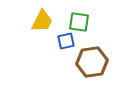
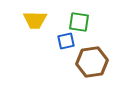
yellow trapezoid: moved 7 px left, 1 px up; rotated 65 degrees clockwise
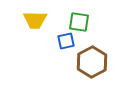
brown hexagon: rotated 20 degrees counterclockwise
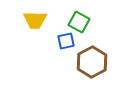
green square: rotated 20 degrees clockwise
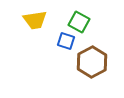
yellow trapezoid: rotated 10 degrees counterclockwise
blue square: rotated 30 degrees clockwise
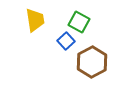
yellow trapezoid: rotated 90 degrees counterclockwise
blue square: rotated 30 degrees clockwise
